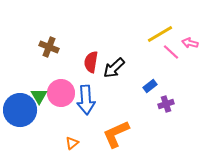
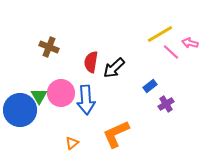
purple cross: rotated 14 degrees counterclockwise
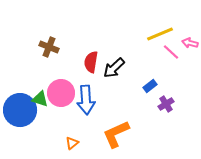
yellow line: rotated 8 degrees clockwise
green triangle: moved 1 px right, 3 px down; rotated 42 degrees counterclockwise
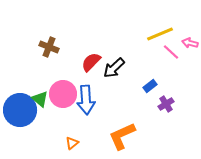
red semicircle: rotated 35 degrees clockwise
pink circle: moved 2 px right, 1 px down
green triangle: rotated 24 degrees clockwise
orange L-shape: moved 6 px right, 2 px down
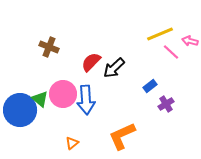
pink arrow: moved 2 px up
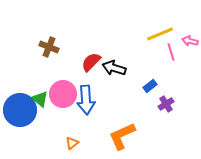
pink line: rotated 30 degrees clockwise
black arrow: rotated 60 degrees clockwise
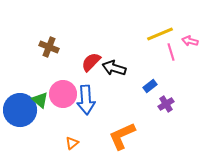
green triangle: moved 1 px down
